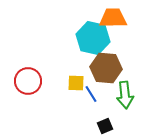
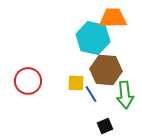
brown hexagon: moved 2 px down
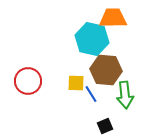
cyan hexagon: moved 1 px left, 1 px down
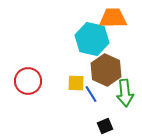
brown hexagon: rotated 20 degrees clockwise
green arrow: moved 2 px up
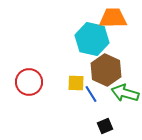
red circle: moved 1 px right, 1 px down
green arrow: rotated 112 degrees clockwise
